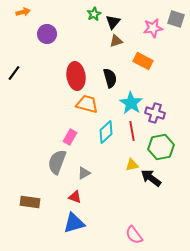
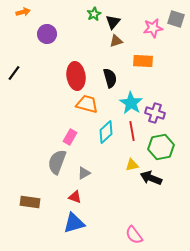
orange rectangle: rotated 24 degrees counterclockwise
black arrow: rotated 15 degrees counterclockwise
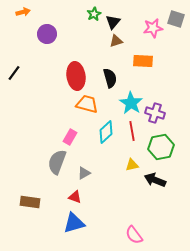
black arrow: moved 4 px right, 2 px down
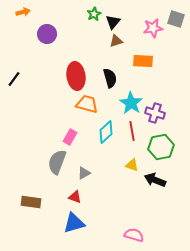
black line: moved 6 px down
yellow triangle: rotated 32 degrees clockwise
brown rectangle: moved 1 px right
pink semicircle: rotated 144 degrees clockwise
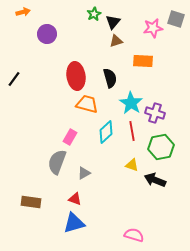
red triangle: moved 2 px down
